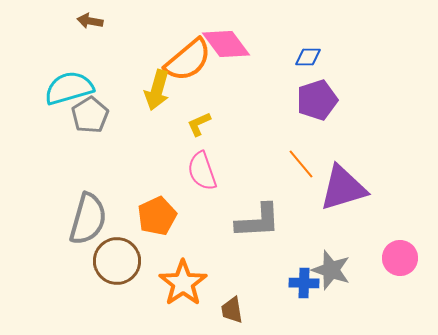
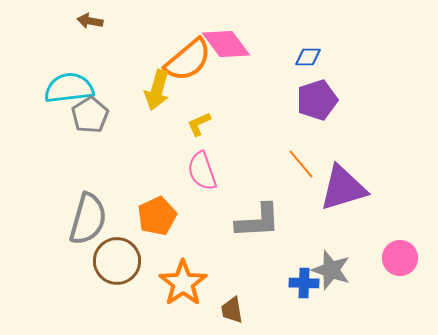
cyan semicircle: rotated 9 degrees clockwise
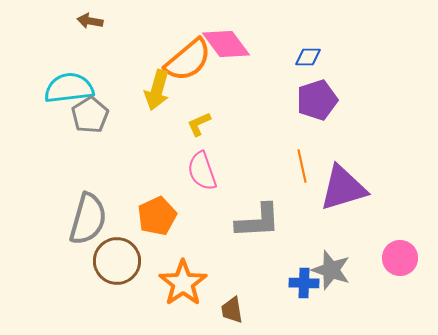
orange line: moved 1 px right, 2 px down; rotated 28 degrees clockwise
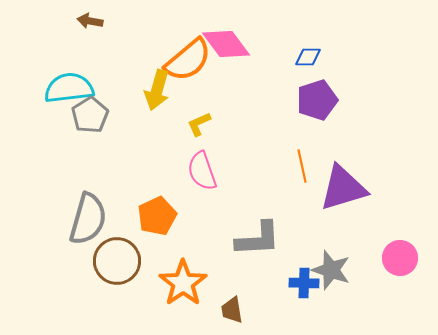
gray L-shape: moved 18 px down
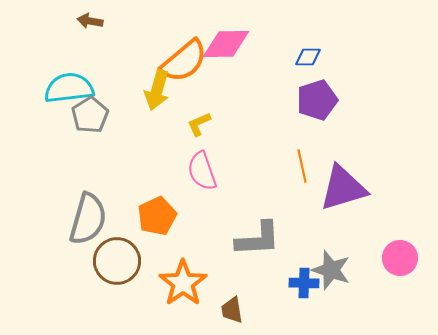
pink diamond: rotated 54 degrees counterclockwise
orange semicircle: moved 4 px left, 1 px down
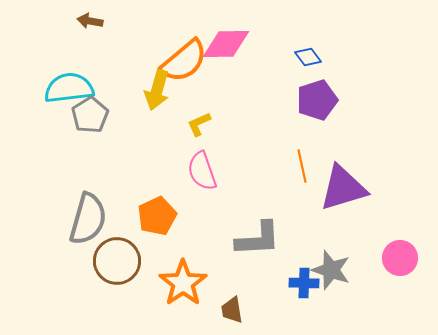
blue diamond: rotated 52 degrees clockwise
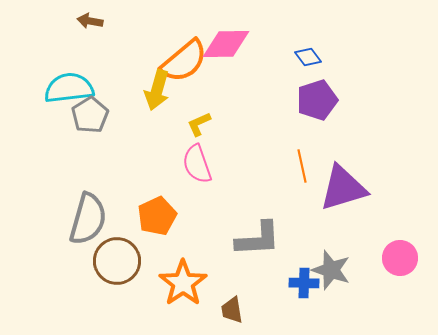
pink semicircle: moved 5 px left, 7 px up
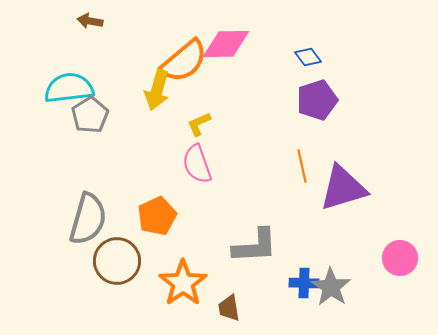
gray L-shape: moved 3 px left, 7 px down
gray star: moved 17 px down; rotated 15 degrees clockwise
brown trapezoid: moved 3 px left, 2 px up
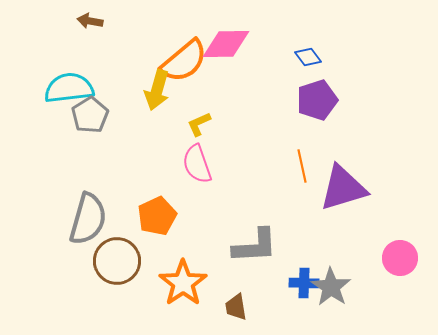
brown trapezoid: moved 7 px right, 1 px up
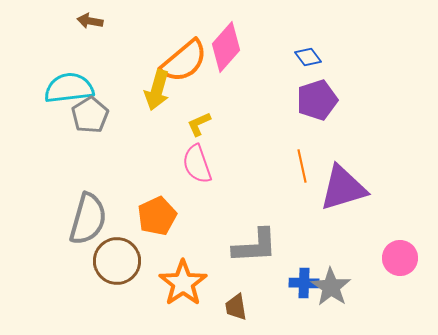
pink diamond: moved 3 px down; rotated 48 degrees counterclockwise
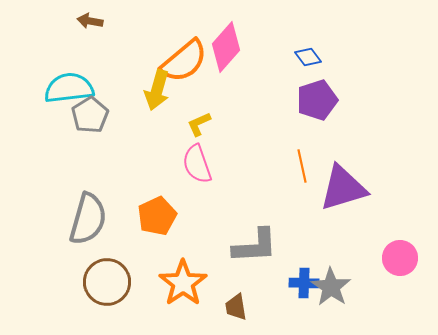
brown circle: moved 10 px left, 21 px down
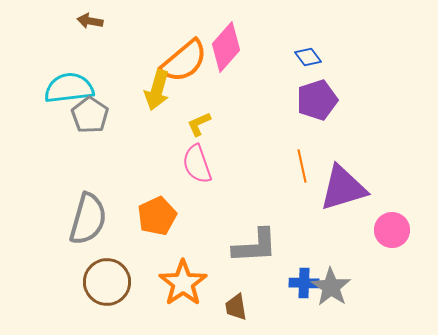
gray pentagon: rotated 6 degrees counterclockwise
pink circle: moved 8 px left, 28 px up
